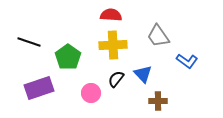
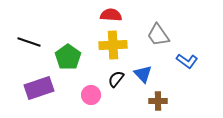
gray trapezoid: moved 1 px up
pink circle: moved 2 px down
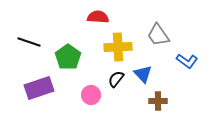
red semicircle: moved 13 px left, 2 px down
yellow cross: moved 5 px right, 2 px down
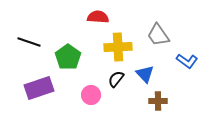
blue triangle: moved 2 px right
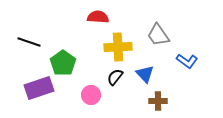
green pentagon: moved 5 px left, 6 px down
black semicircle: moved 1 px left, 2 px up
